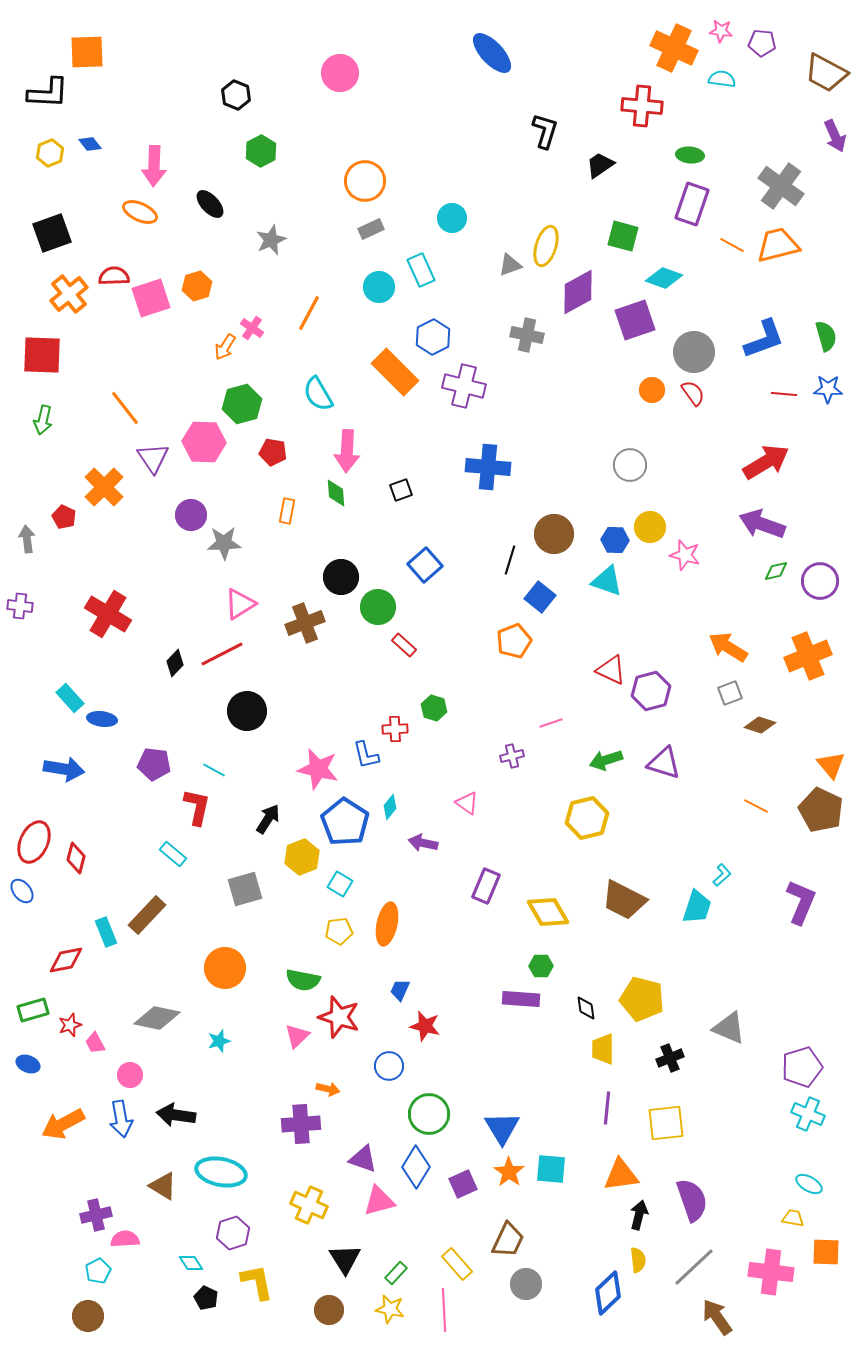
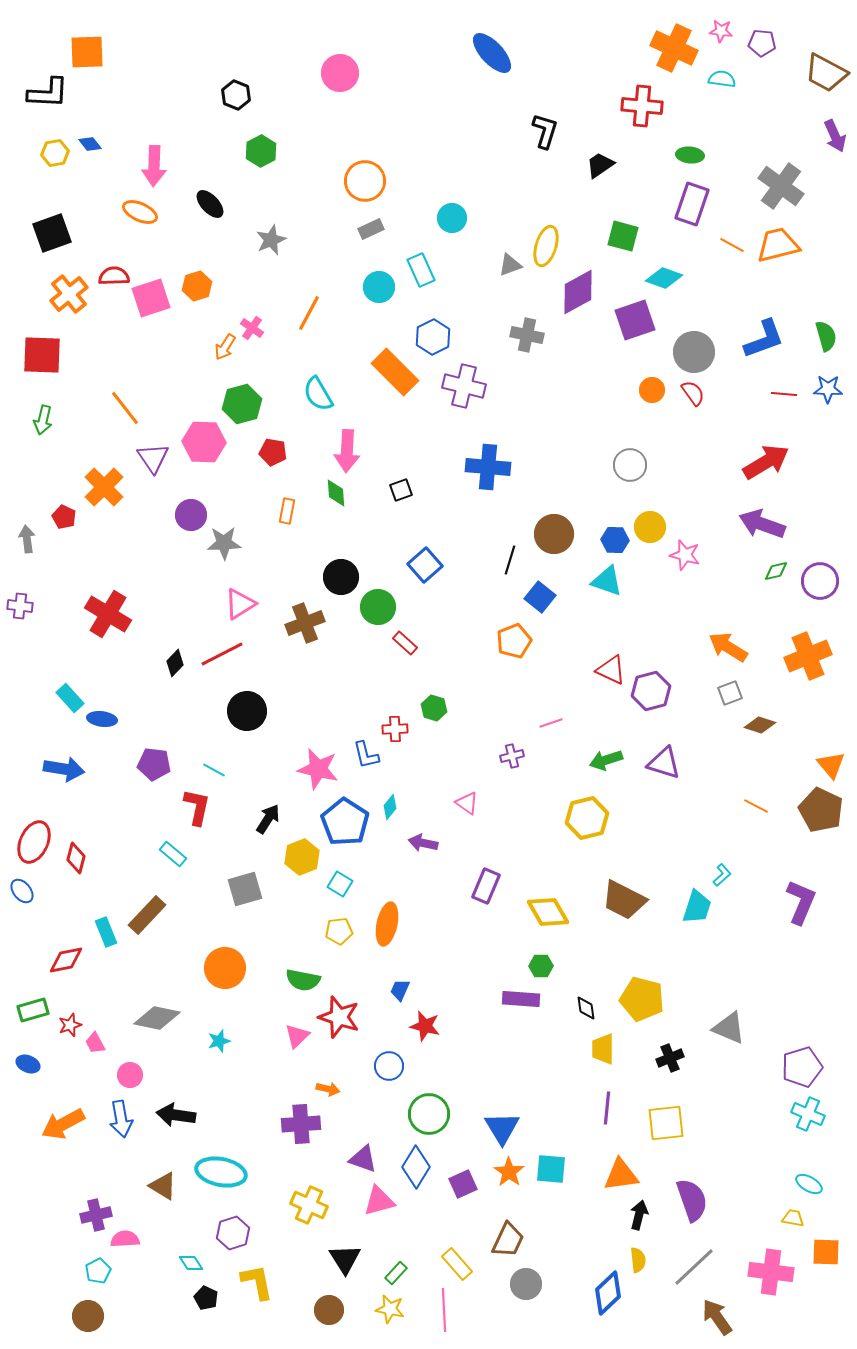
yellow hexagon at (50, 153): moved 5 px right; rotated 12 degrees clockwise
red rectangle at (404, 645): moved 1 px right, 2 px up
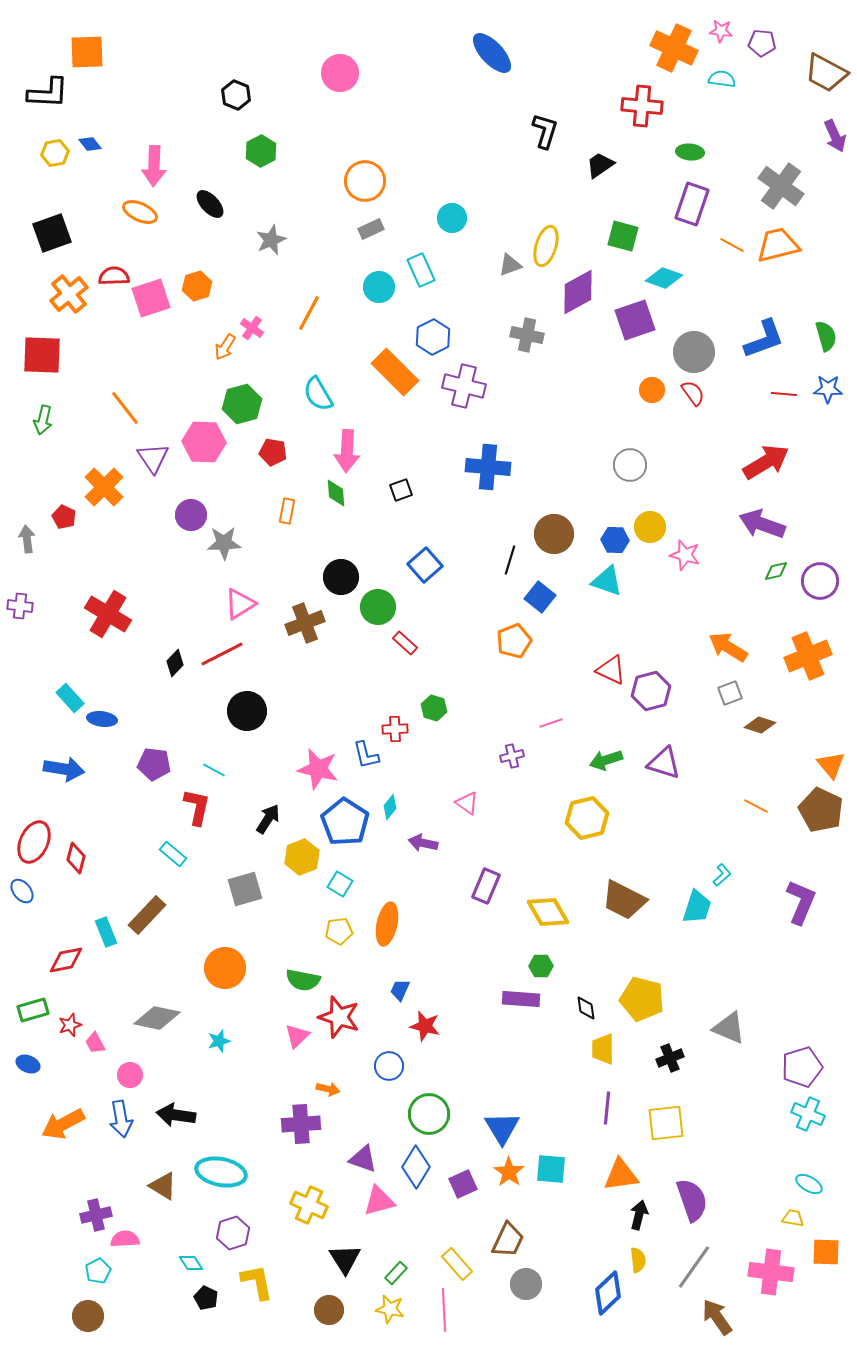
green ellipse at (690, 155): moved 3 px up
gray line at (694, 1267): rotated 12 degrees counterclockwise
